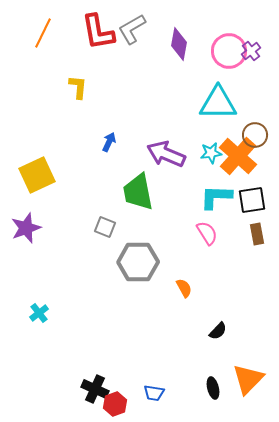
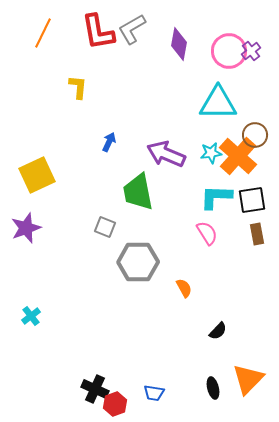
cyan cross: moved 8 px left, 3 px down
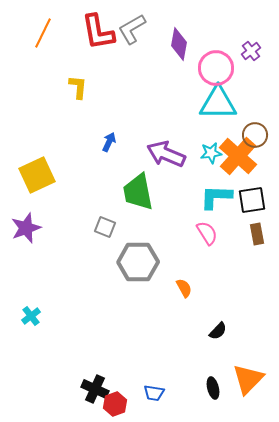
pink circle: moved 13 px left, 17 px down
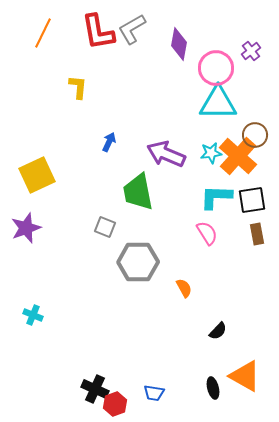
cyan cross: moved 2 px right, 1 px up; rotated 30 degrees counterclockwise
orange triangle: moved 3 px left, 3 px up; rotated 44 degrees counterclockwise
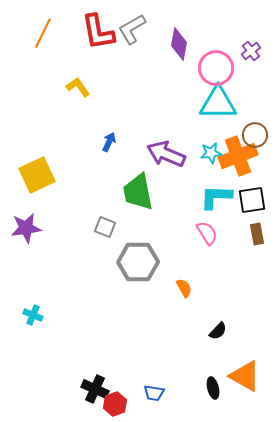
yellow L-shape: rotated 40 degrees counterclockwise
orange cross: rotated 27 degrees clockwise
purple star: rotated 12 degrees clockwise
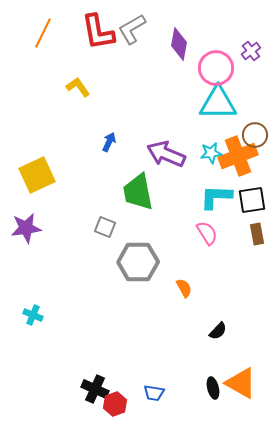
orange triangle: moved 4 px left, 7 px down
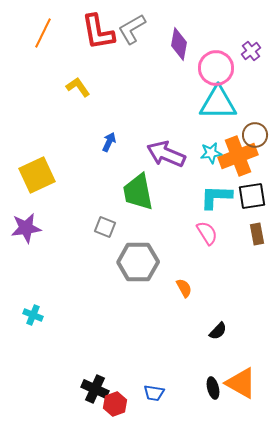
black square: moved 4 px up
